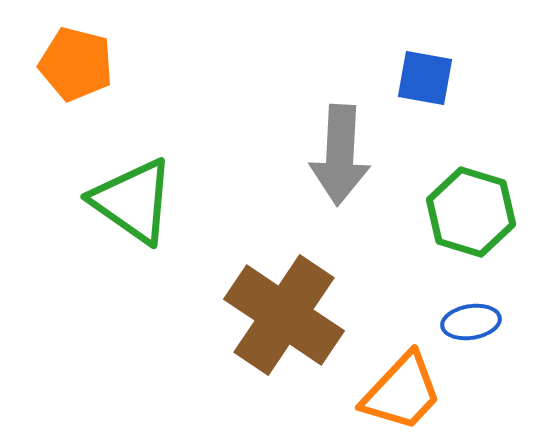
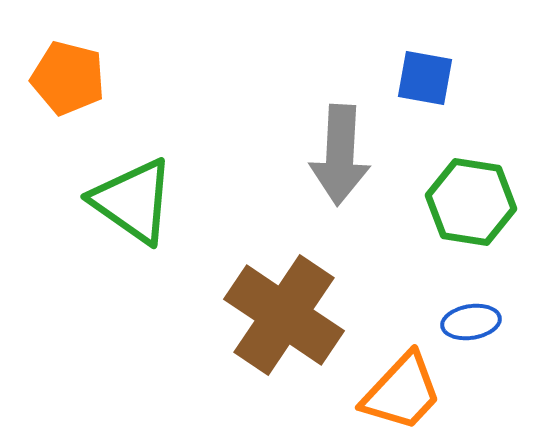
orange pentagon: moved 8 px left, 14 px down
green hexagon: moved 10 px up; rotated 8 degrees counterclockwise
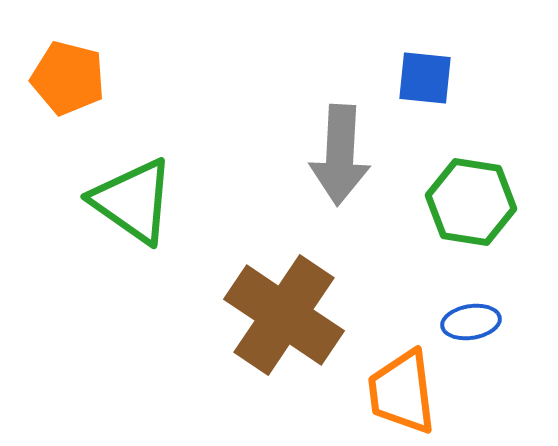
blue square: rotated 4 degrees counterclockwise
orange trapezoid: rotated 130 degrees clockwise
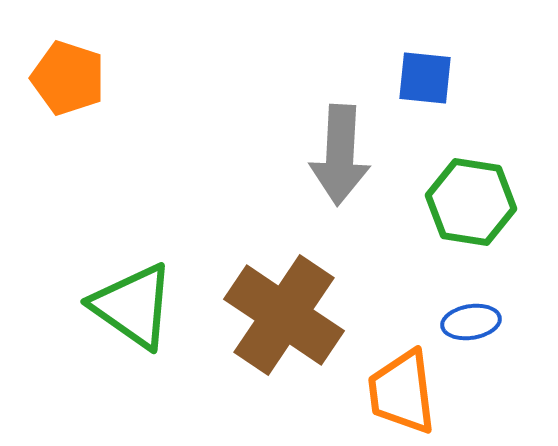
orange pentagon: rotated 4 degrees clockwise
green triangle: moved 105 px down
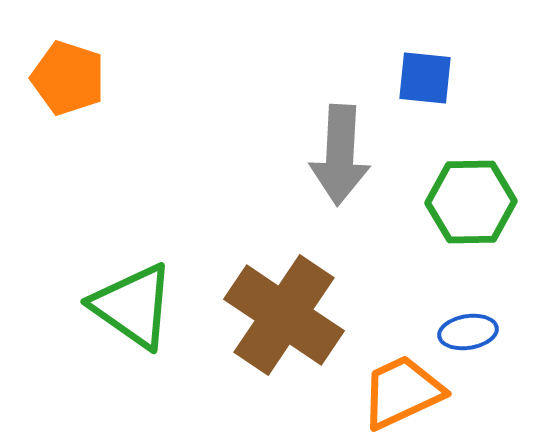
green hexagon: rotated 10 degrees counterclockwise
blue ellipse: moved 3 px left, 10 px down
orange trapezoid: rotated 72 degrees clockwise
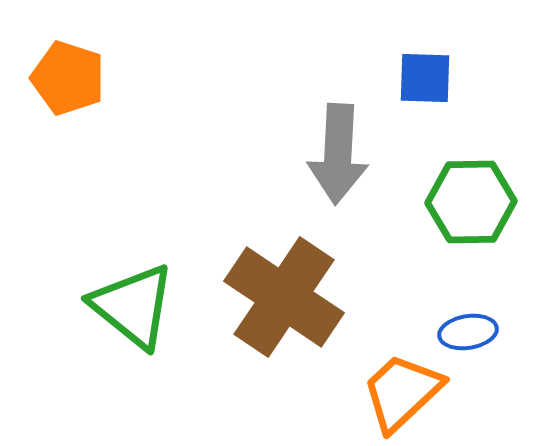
blue square: rotated 4 degrees counterclockwise
gray arrow: moved 2 px left, 1 px up
green triangle: rotated 4 degrees clockwise
brown cross: moved 18 px up
orange trapezoid: rotated 18 degrees counterclockwise
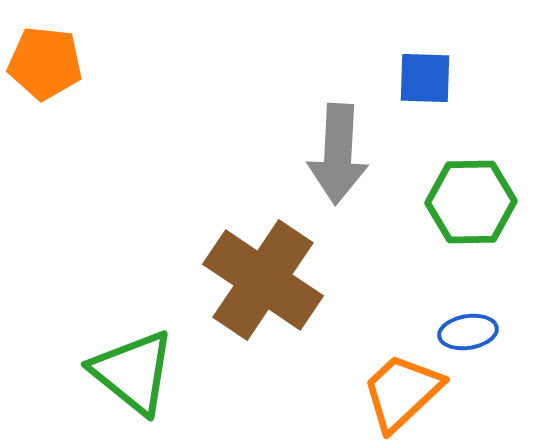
orange pentagon: moved 23 px left, 15 px up; rotated 12 degrees counterclockwise
brown cross: moved 21 px left, 17 px up
green triangle: moved 66 px down
